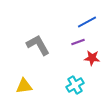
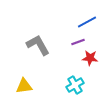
red star: moved 2 px left
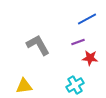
blue line: moved 3 px up
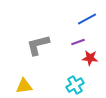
gray L-shape: rotated 75 degrees counterclockwise
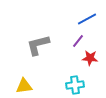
purple line: moved 1 px up; rotated 32 degrees counterclockwise
cyan cross: rotated 24 degrees clockwise
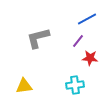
gray L-shape: moved 7 px up
